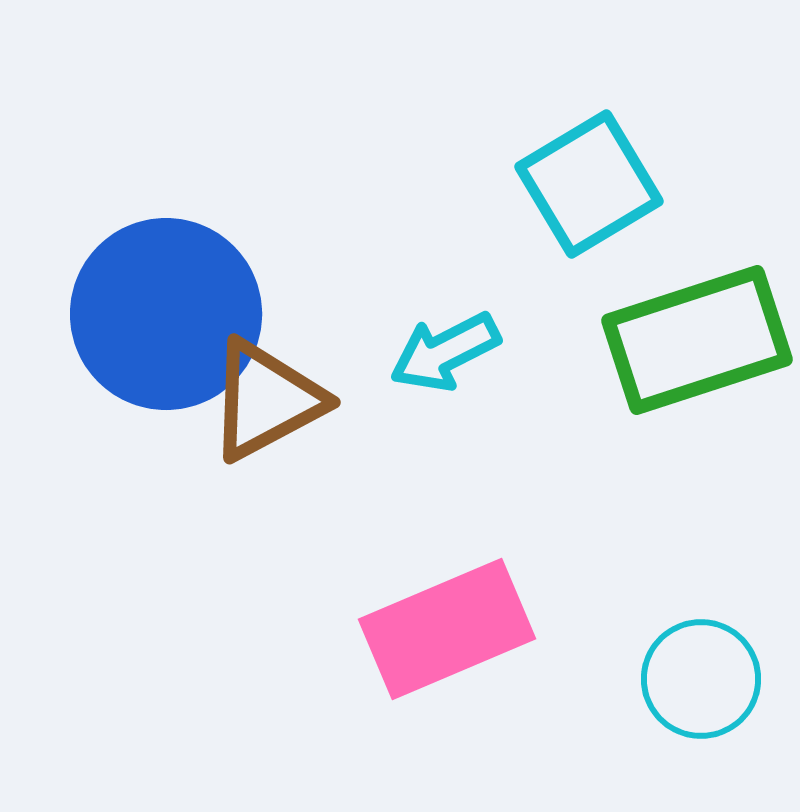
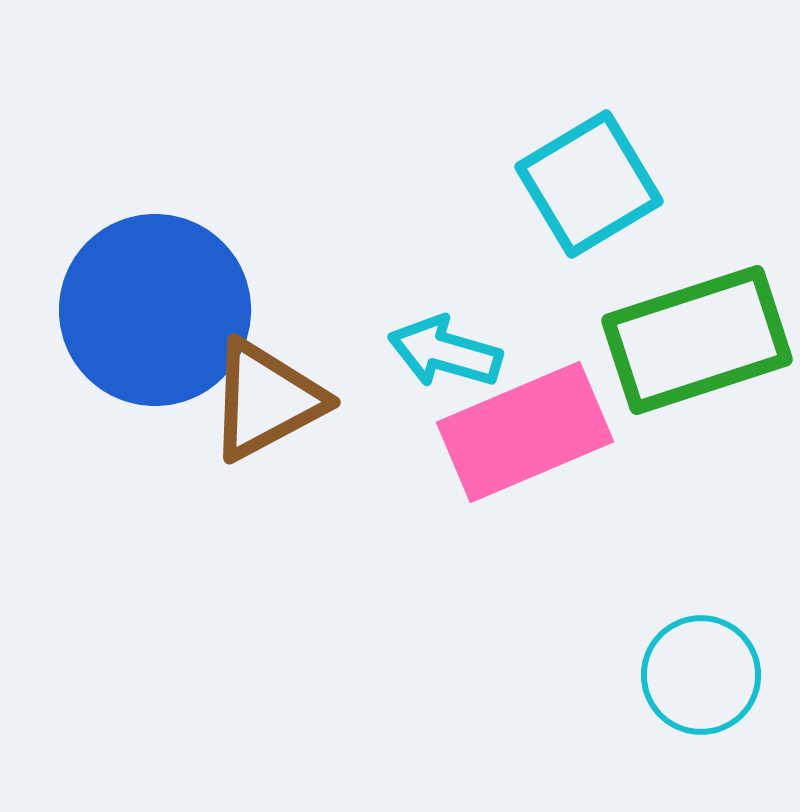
blue circle: moved 11 px left, 4 px up
cyan arrow: rotated 43 degrees clockwise
pink rectangle: moved 78 px right, 197 px up
cyan circle: moved 4 px up
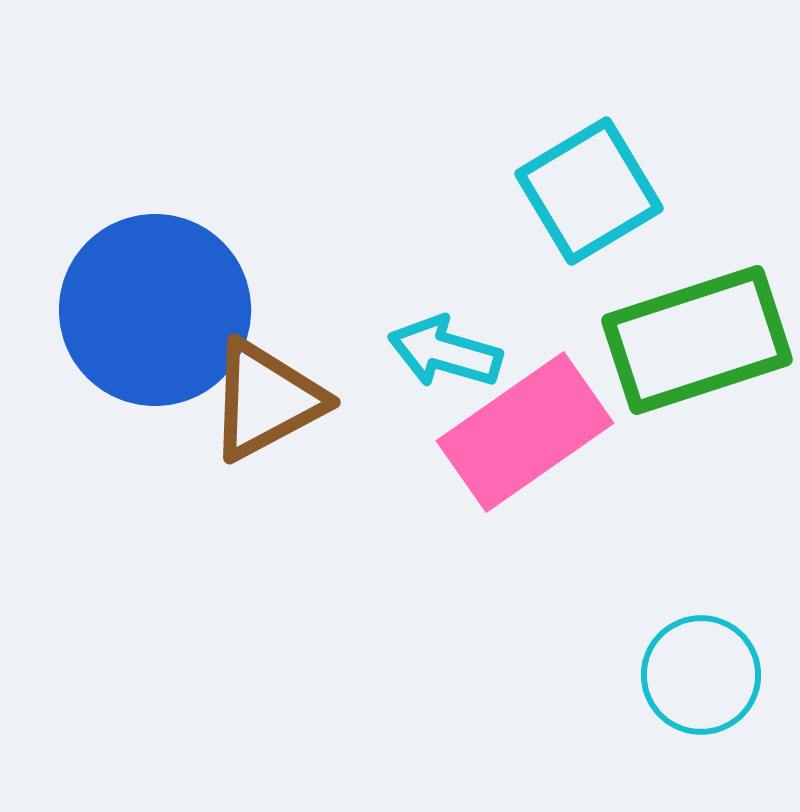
cyan square: moved 7 px down
pink rectangle: rotated 12 degrees counterclockwise
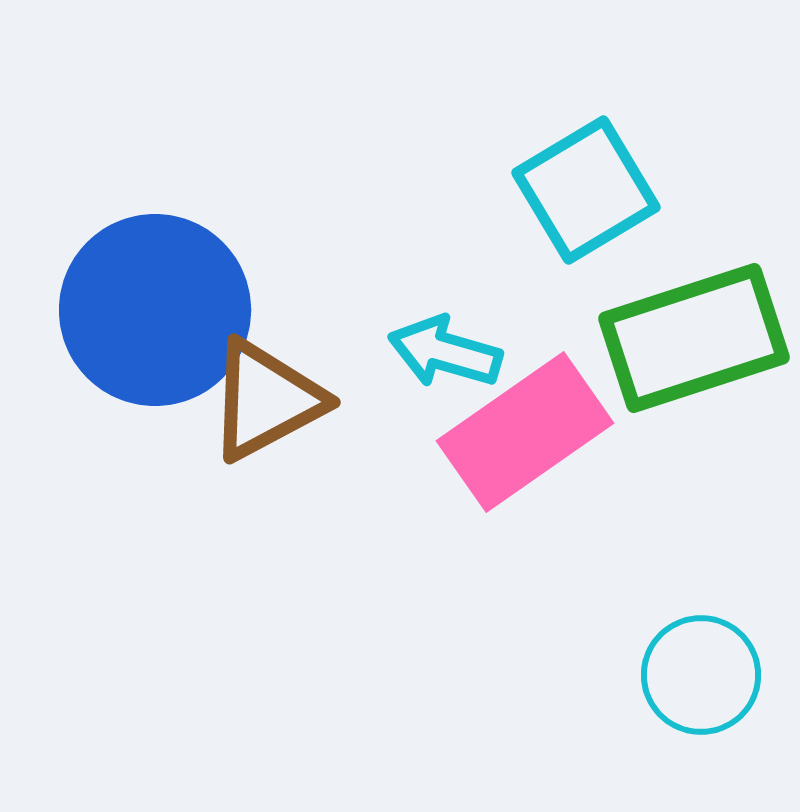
cyan square: moved 3 px left, 1 px up
green rectangle: moved 3 px left, 2 px up
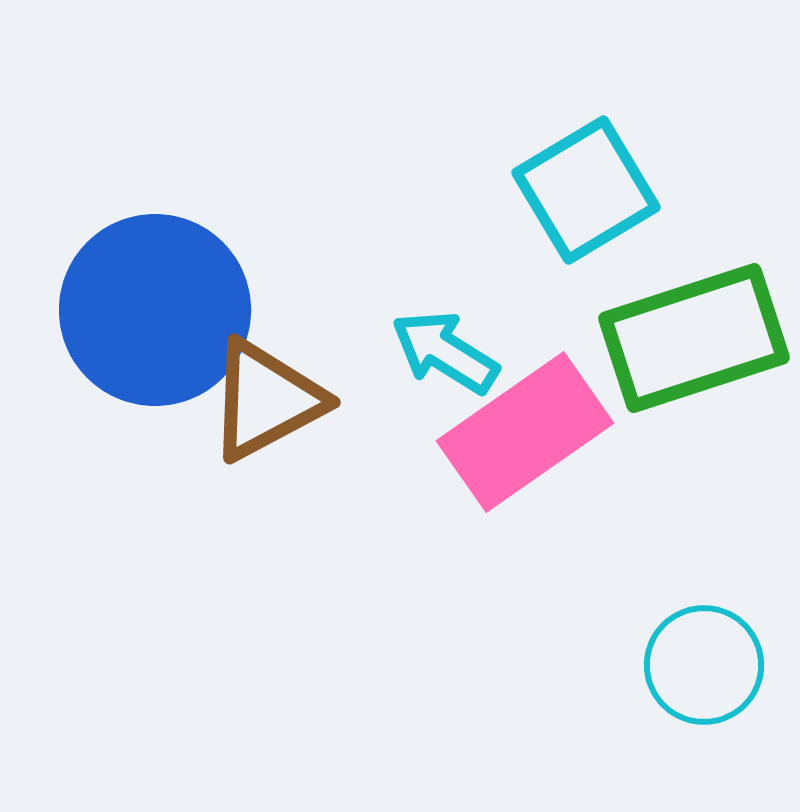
cyan arrow: rotated 16 degrees clockwise
cyan circle: moved 3 px right, 10 px up
